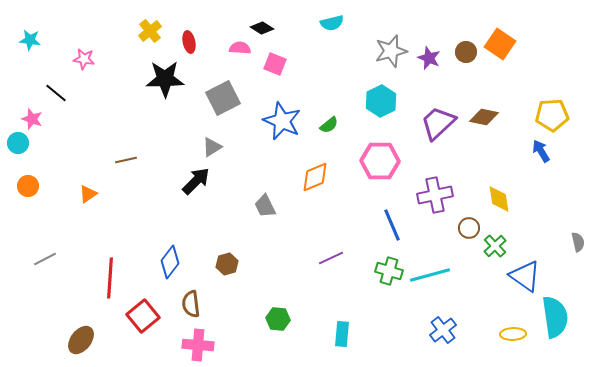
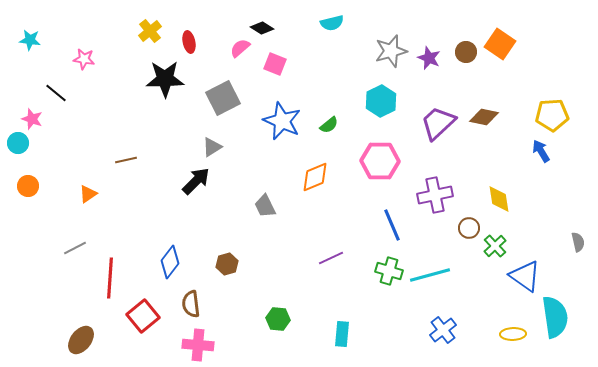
pink semicircle at (240, 48): rotated 45 degrees counterclockwise
gray line at (45, 259): moved 30 px right, 11 px up
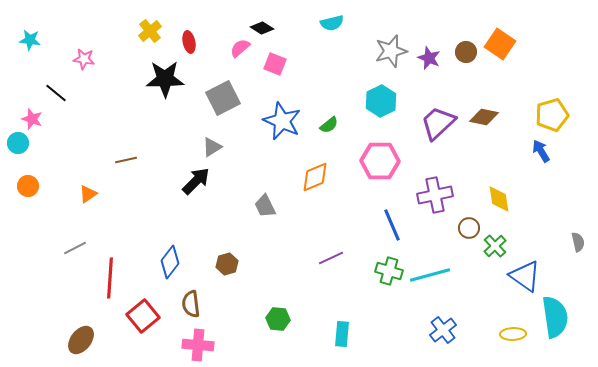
yellow pentagon at (552, 115): rotated 12 degrees counterclockwise
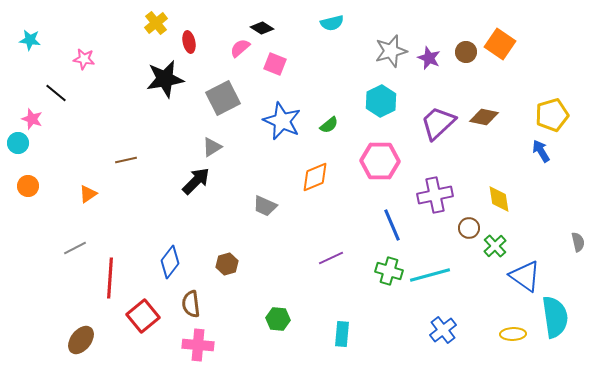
yellow cross at (150, 31): moved 6 px right, 8 px up
black star at (165, 79): rotated 9 degrees counterclockwise
gray trapezoid at (265, 206): rotated 40 degrees counterclockwise
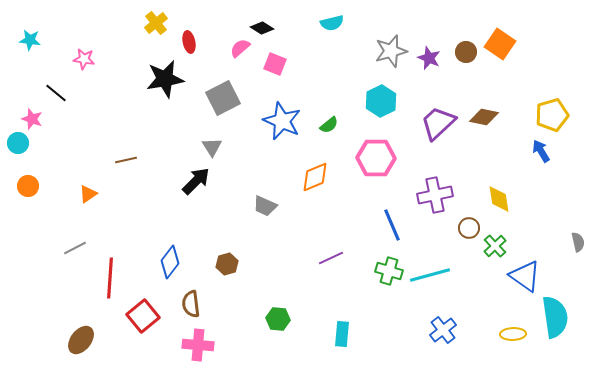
gray triangle at (212, 147): rotated 30 degrees counterclockwise
pink hexagon at (380, 161): moved 4 px left, 3 px up
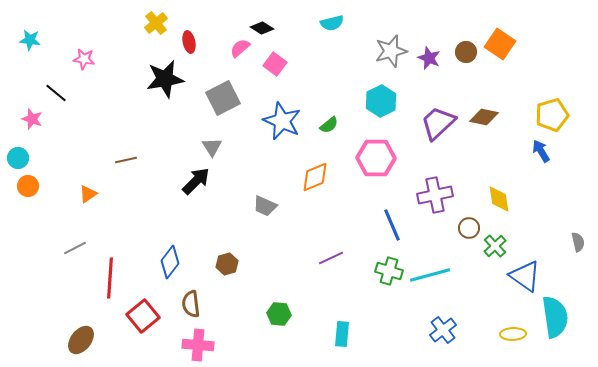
pink square at (275, 64): rotated 15 degrees clockwise
cyan circle at (18, 143): moved 15 px down
green hexagon at (278, 319): moved 1 px right, 5 px up
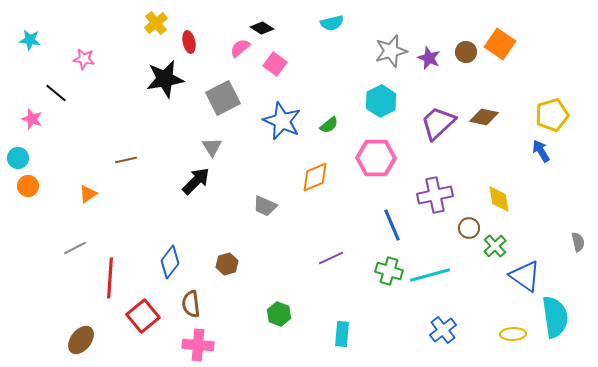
green hexagon at (279, 314): rotated 15 degrees clockwise
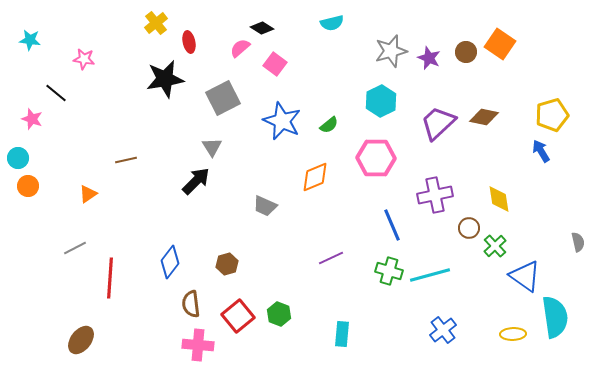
red square at (143, 316): moved 95 px right
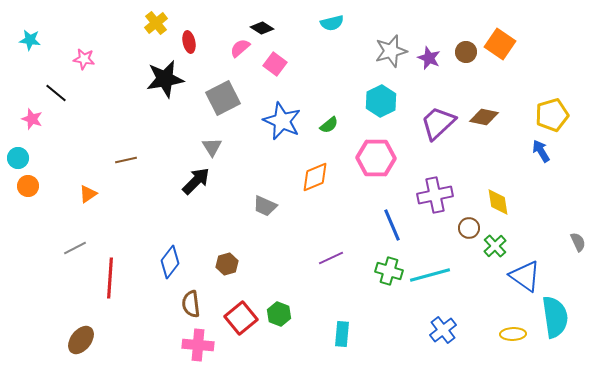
yellow diamond at (499, 199): moved 1 px left, 3 px down
gray semicircle at (578, 242): rotated 12 degrees counterclockwise
red square at (238, 316): moved 3 px right, 2 px down
